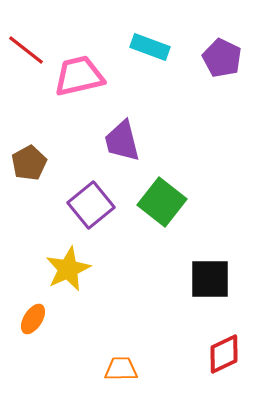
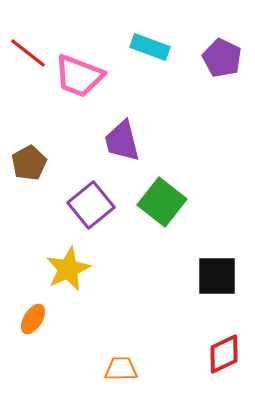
red line: moved 2 px right, 3 px down
pink trapezoid: rotated 146 degrees counterclockwise
black square: moved 7 px right, 3 px up
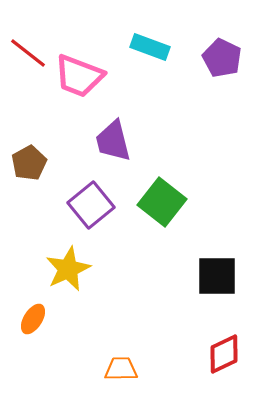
purple trapezoid: moved 9 px left
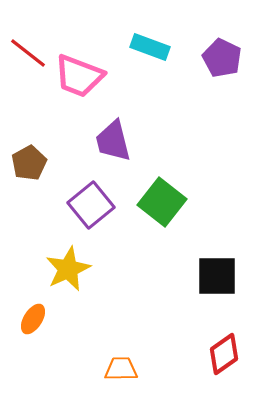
red diamond: rotated 9 degrees counterclockwise
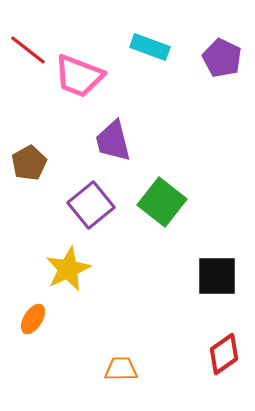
red line: moved 3 px up
